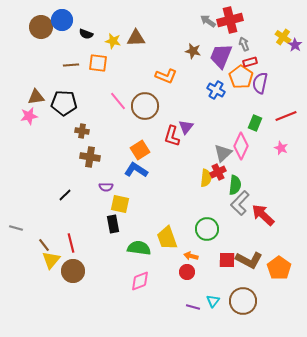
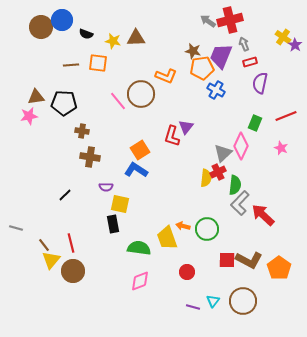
orange pentagon at (241, 77): moved 39 px left, 9 px up; rotated 30 degrees clockwise
brown circle at (145, 106): moved 4 px left, 12 px up
orange arrow at (191, 256): moved 8 px left, 30 px up
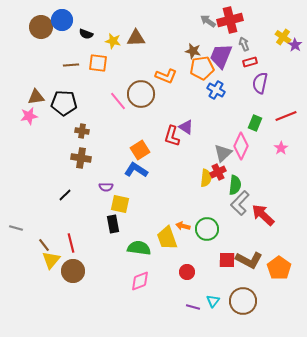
purple triangle at (186, 127): rotated 35 degrees counterclockwise
pink star at (281, 148): rotated 16 degrees clockwise
brown cross at (90, 157): moved 9 px left, 1 px down
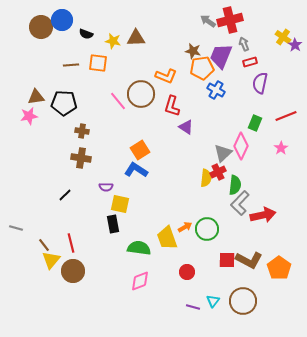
red L-shape at (172, 136): moved 30 px up
red arrow at (263, 215): rotated 125 degrees clockwise
orange arrow at (183, 226): moved 2 px right, 1 px down; rotated 136 degrees clockwise
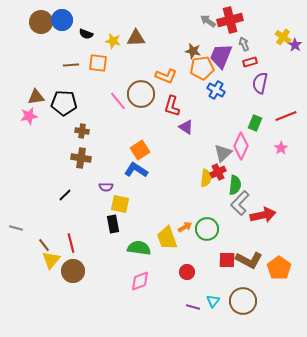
brown circle at (41, 27): moved 5 px up
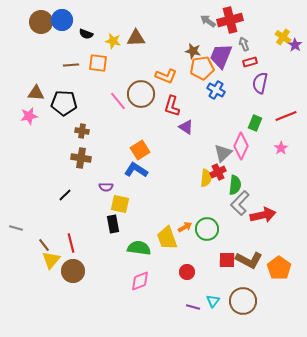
brown triangle at (36, 97): moved 4 px up; rotated 12 degrees clockwise
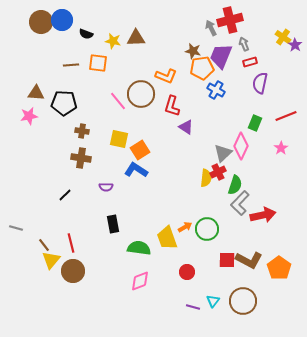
gray arrow at (208, 21): moved 3 px right, 7 px down; rotated 28 degrees clockwise
green semicircle at (235, 185): rotated 12 degrees clockwise
yellow square at (120, 204): moved 1 px left, 65 px up
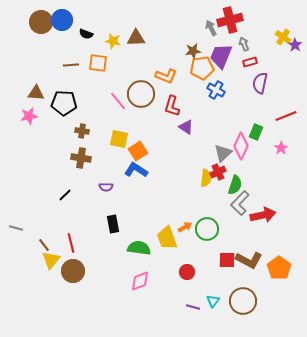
brown star at (193, 51): rotated 21 degrees counterclockwise
green rectangle at (255, 123): moved 1 px right, 9 px down
orange square at (140, 150): moved 2 px left, 1 px down
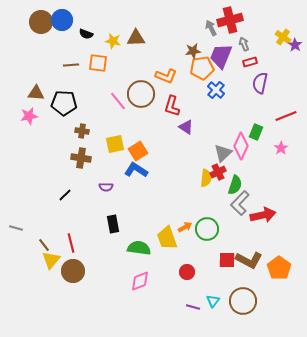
blue cross at (216, 90): rotated 12 degrees clockwise
yellow square at (119, 139): moved 4 px left, 5 px down; rotated 24 degrees counterclockwise
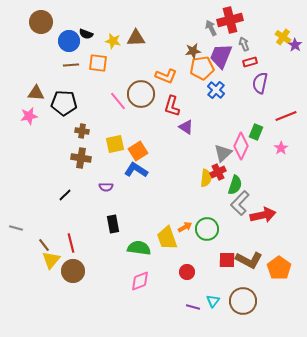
blue circle at (62, 20): moved 7 px right, 21 px down
